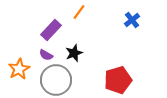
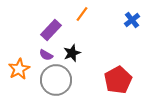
orange line: moved 3 px right, 2 px down
black star: moved 2 px left
red pentagon: rotated 12 degrees counterclockwise
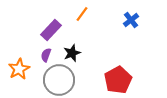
blue cross: moved 1 px left
purple semicircle: rotated 80 degrees clockwise
gray circle: moved 3 px right
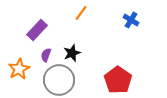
orange line: moved 1 px left, 1 px up
blue cross: rotated 21 degrees counterclockwise
purple rectangle: moved 14 px left
red pentagon: rotated 8 degrees counterclockwise
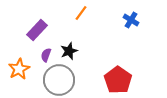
black star: moved 3 px left, 2 px up
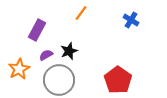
purple rectangle: rotated 15 degrees counterclockwise
purple semicircle: rotated 40 degrees clockwise
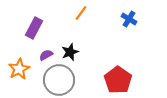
blue cross: moved 2 px left, 1 px up
purple rectangle: moved 3 px left, 2 px up
black star: moved 1 px right, 1 px down
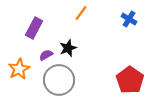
black star: moved 2 px left, 4 px up
red pentagon: moved 12 px right
